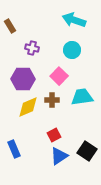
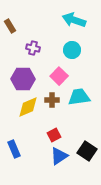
purple cross: moved 1 px right
cyan trapezoid: moved 3 px left
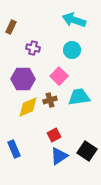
brown rectangle: moved 1 px right, 1 px down; rotated 56 degrees clockwise
brown cross: moved 2 px left; rotated 16 degrees counterclockwise
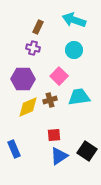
brown rectangle: moved 27 px right
cyan circle: moved 2 px right
red square: rotated 24 degrees clockwise
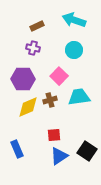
brown rectangle: moved 1 px left, 1 px up; rotated 40 degrees clockwise
blue rectangle: moved 3 px right
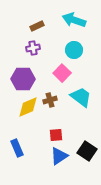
purple cross: rotated 24 degrees counterclockwise
pink square: moved 3 px right, 3 px up
cyan trapezoid: moved 2 px right; rotated 45 degrees clockwise
red square: moved 2 px right
blue rectangle: moved 1 px up
